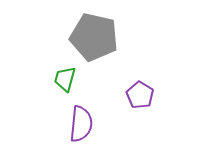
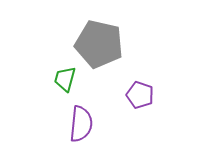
gray pentagon: moved 5 px right, 7 px down
purple pentagon: rotated 12 degrees counterclockwise
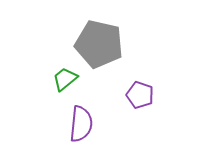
green trapezoid: rotated 36 degrees clockwise
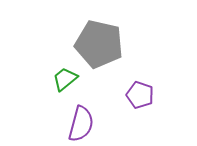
purple semicircle: rotated 9 degrees clockwise
